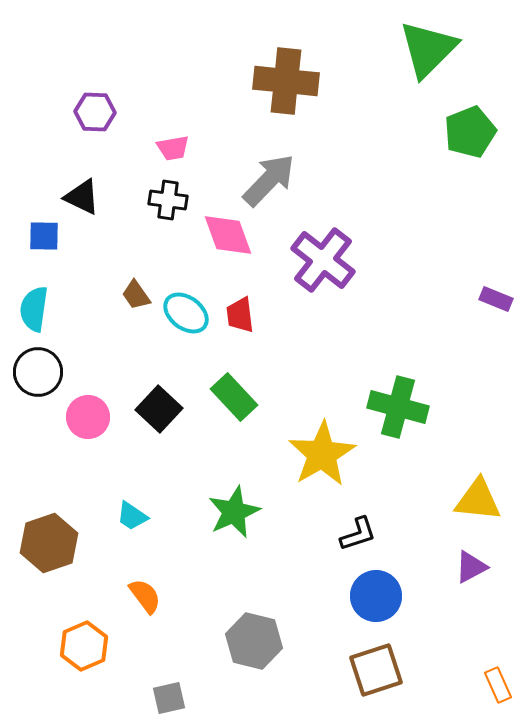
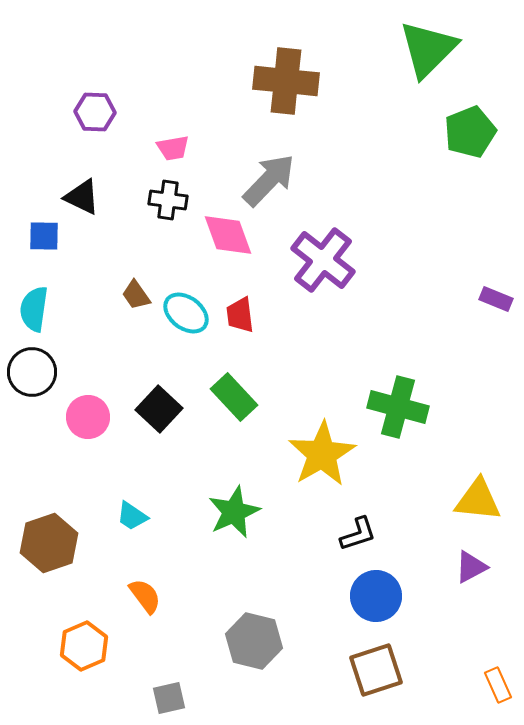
black circle: moved 6 px left
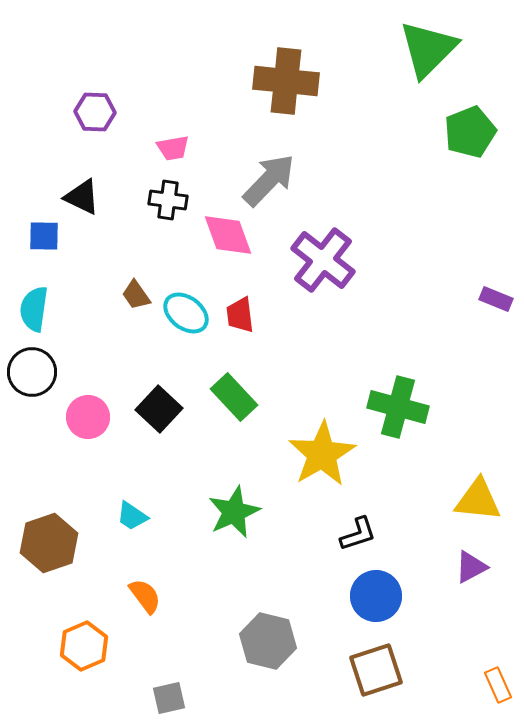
gray hexagon: moved 14 px right
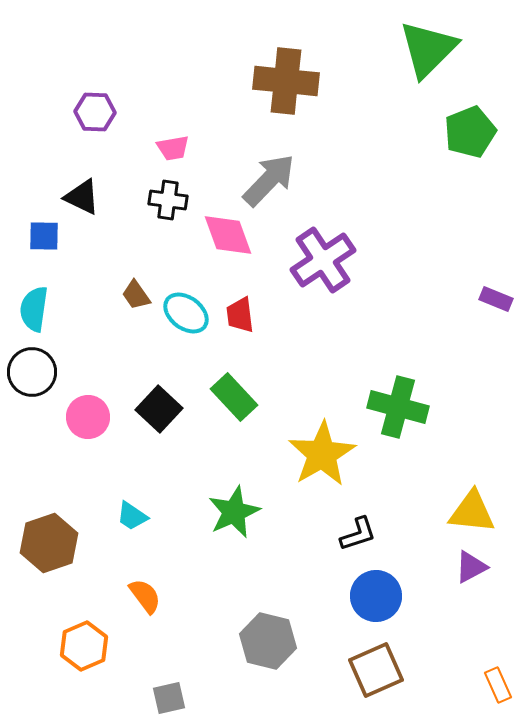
purple cross: rotated 18 degrees clockwise
yellow triangle: moved 6 px left, 12 px down
brown square: rotated 6 degrees counterclockwise
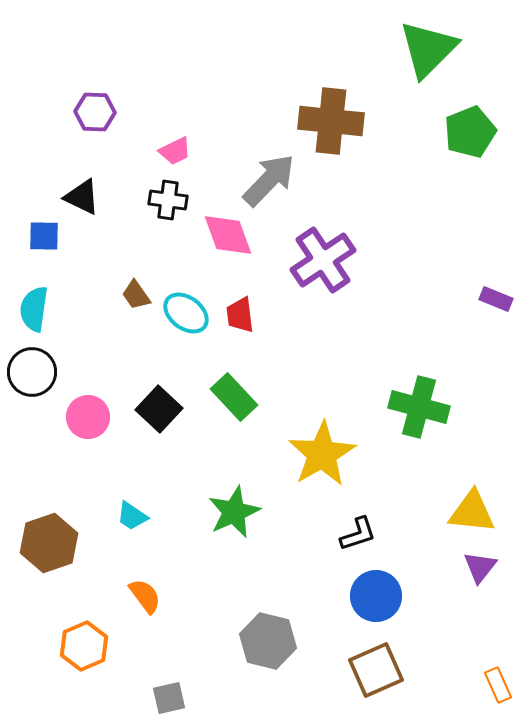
brown cross: moved 45 px right, 40 px down
pink trapezoid: moved 2 px right, 3 px down; rotated 16 degrees counterclockwise
green cross: moved 21 px right
purple triangle: moved 9 px right; rotated 24 degrees counterclockwise
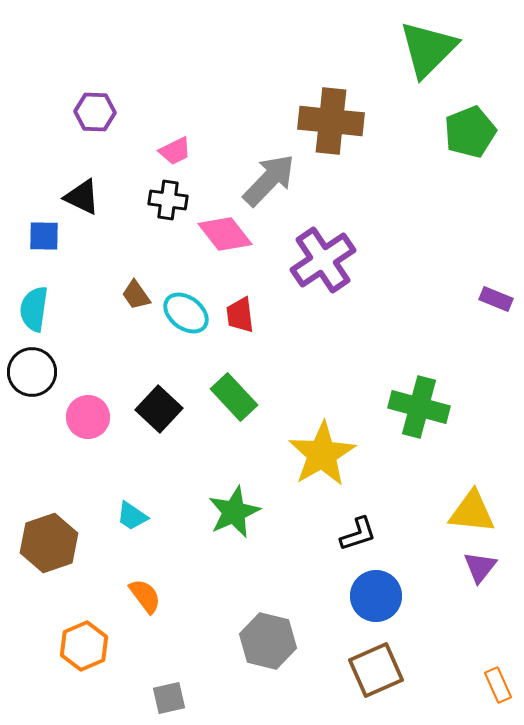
pink diamond: moved 3 px left, 1 px up; rotated 18 degrees counterclockwise
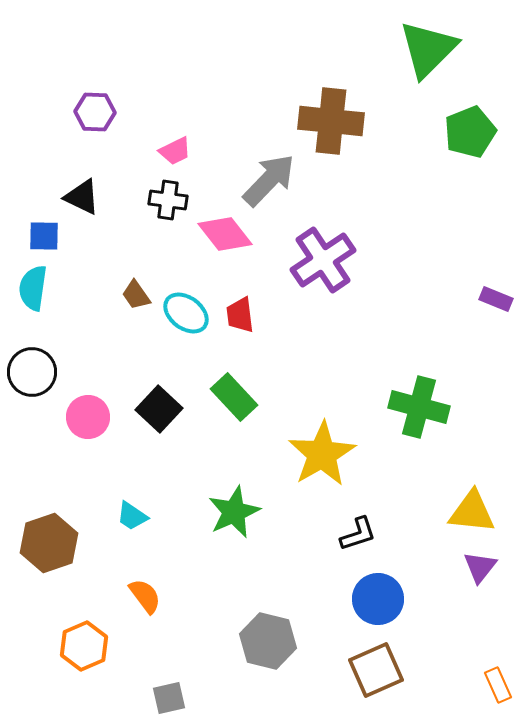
cyan semicircle: moved 1 px left, 21 px up
blue circle: moved 2 px right, 3 px down
